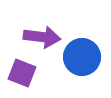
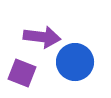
blue circle: moved 7 px left, 5 px down
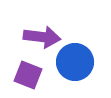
purple square: moved 6 px right, 2 px down
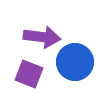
purple square: moved 1 px right, 1 px up
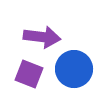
blue circle: moved 1 px left, 7 px down
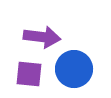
purple square: rotated 16 degrees counterclockwise
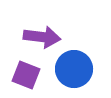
purple square: moved 3 px left, 1 px down; rotated 16 degrees clockwise
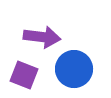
purple square: moved 2 px left
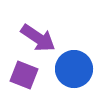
purple arrow: moved 4 px left, 1 px down; rotated 27 degrees clockwise
